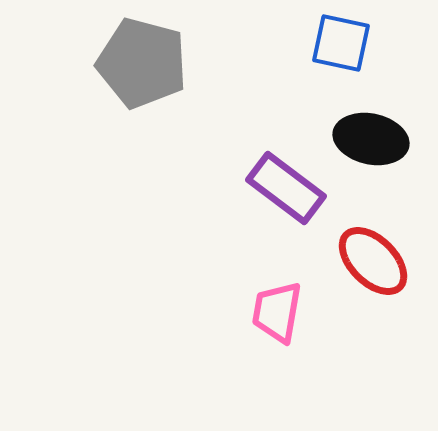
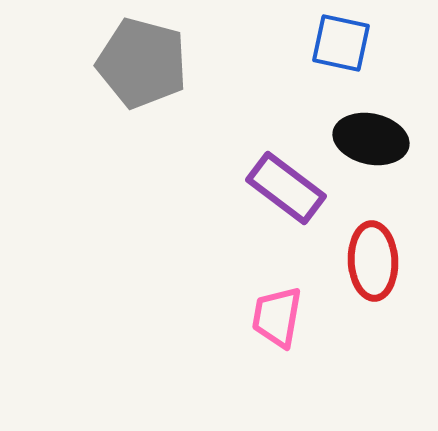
red ellipse: rotated 42 degrees clockwise
pink trapezoid: moved 5 px down
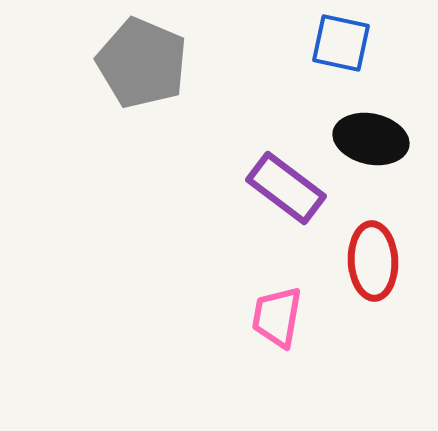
gray pentagon: rotated 8 degrees clockwise
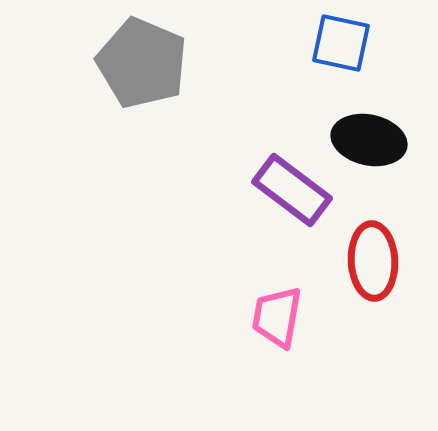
black ellipse: moved 2 px left, 1 px down
purple rectangle: moved 6 px right, 2 px down
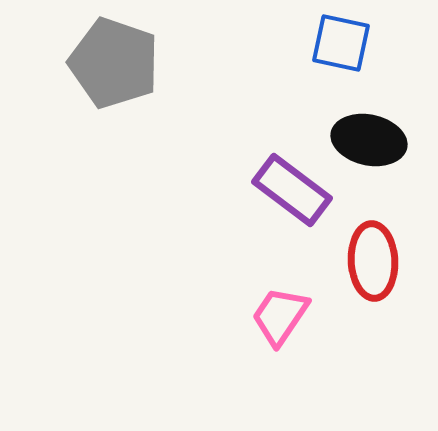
gray pentagon: moved 28 px left; rotated 4 degrees counterclockwise
pink trapezoid: moved 3 px right, 1 px up; rotated 24 degrees clockwise
